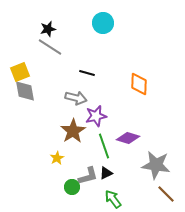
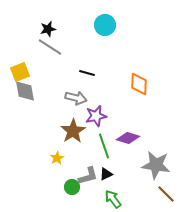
cyan circle: moved 2 px right, 2 px down
black triangle: moved 1 px down
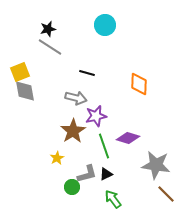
gray L-shape: moved 1 px left, 2 px up
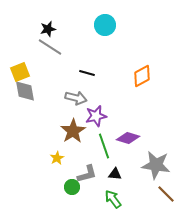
orange diamond: moved 3 px right, 8 px up; rotated 60 degrees clockwise
black triangle: moved 9 px right; rotated 32 degrees clockwise
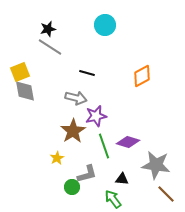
purple diamond: moved 4 px down
black triangle: moved 7 px right, 5 px down
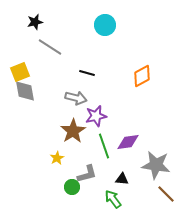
black star: moved 13 px left, 7 px up
purple diamond: rotated 25 degrees counterclockwise
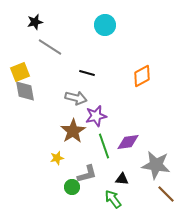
yellow star: rotated 16 degrees clockwise
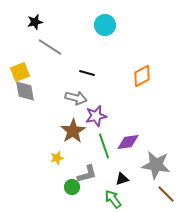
black triangle: rotated 24 degrees counterclockwise
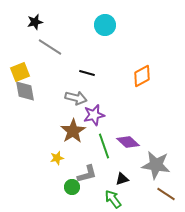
purple star: moved 2 px left, 1 px up
purple diamond: rotated 50 degrees clockwise
brown line: rotated 12 degrees counterclockwise
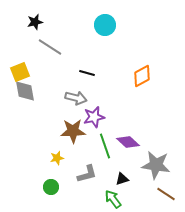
purple star: moved 2 px down
brown star: rotated 30 degrees clockwise
green line: moved 1 px right
green circle: moved 21 px left
